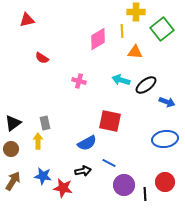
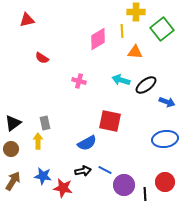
blue line: moved 4 px left, 7 px down
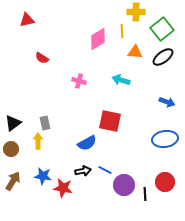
black ellipse: moved 17 px right, 28 px up
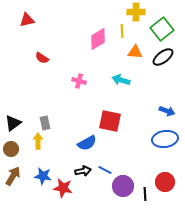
blue arrow: moved 9 px down
brown arrow: moved 5 px up
purple circle: moved 1 px left, 1 px down
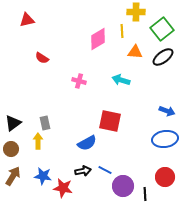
red circle: moved 5 px up
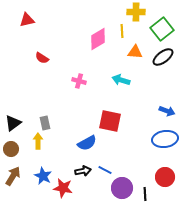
blue star: rotated 18 degrees clockwise
purple circle: moved 1 px left, 2 px down
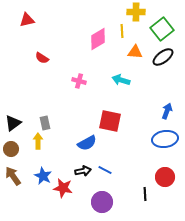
blue arrow: rotated 91 degrees counterclockwise
brown arrow: rotated 66 degrees counterclockwise
purple circle: moved 20 px left, 14 px down
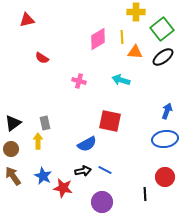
yellow line: moved 6 px down
blue semicircle: moved 1 px down
